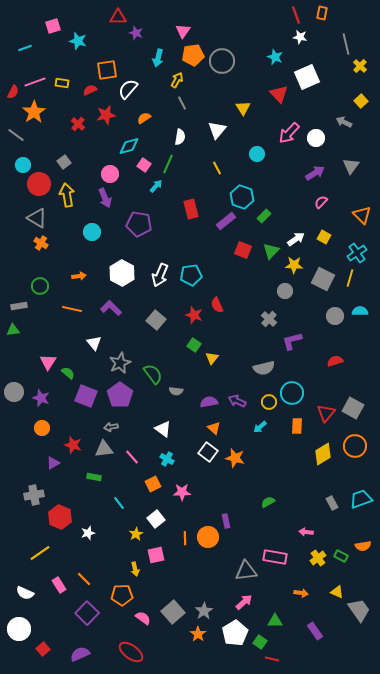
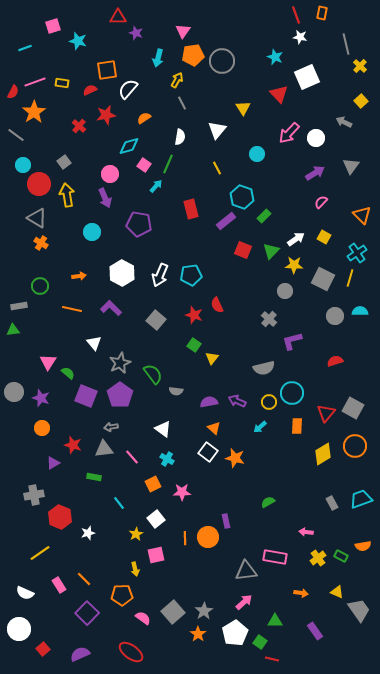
red cross at (78, 124): moved 1 px right, 2 px down
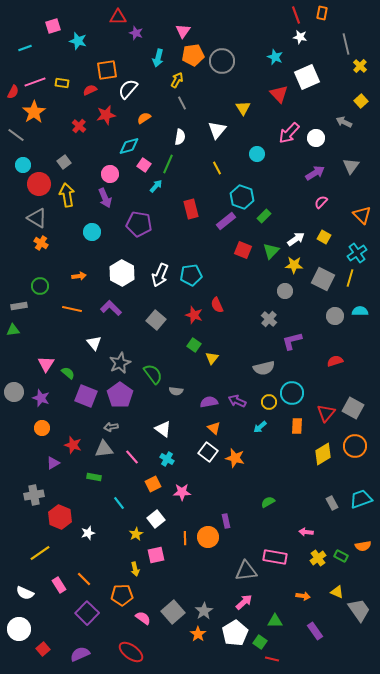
pink triangle at (48, 362): moved 2 px left, 2 px down
orange arrow at (301, 593): moved 2 px right, 3 px down
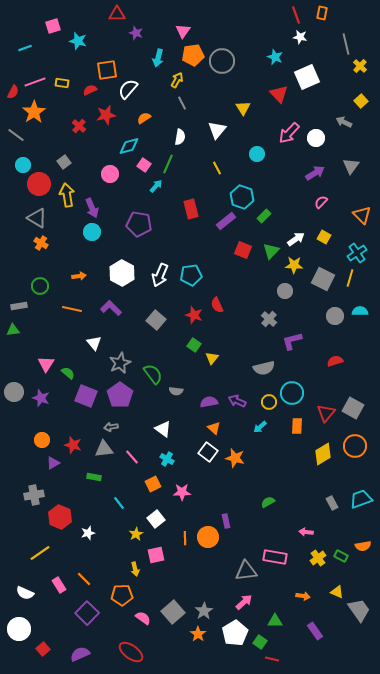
red triangle at (118, 17): moved 1 px left, 3 px up
purple arrow at (105, 198): moved 13 px left, 10 px down
orange circle at (42, 428): moved 12 px down
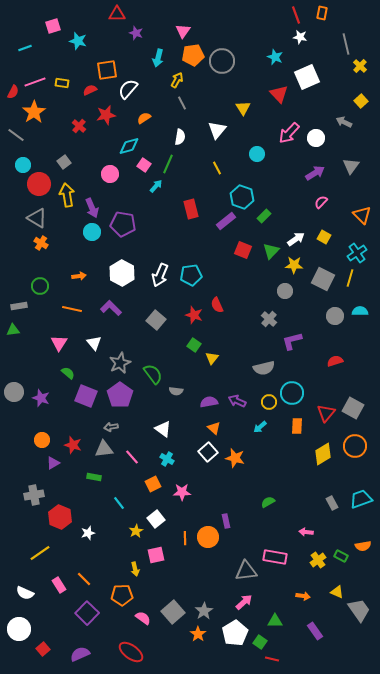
purple pentagon at (139, 224): moved 16 px left
pink triangle at (46, 364): moved 13 px right, 21 px up
white square at (208, 452): rotated 12 degrees clockwise
yellow star at (136, 534): moved 3 px up
yellow cross at (318, 558): moved 2 px down
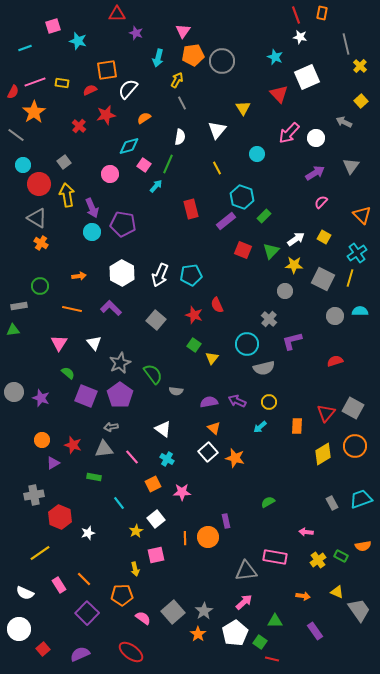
cyan circle at (292, 393): moved 45 px left, 49 px up
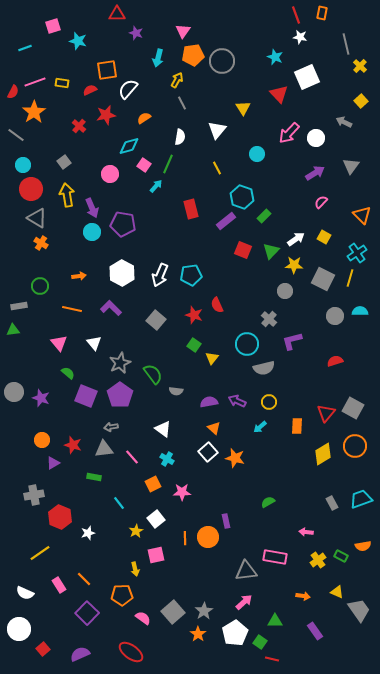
red circle at (39, 184): moved 8 px left, 5 px down
pink triangle at (59, 343): rotated 12 degrees counterclockwise
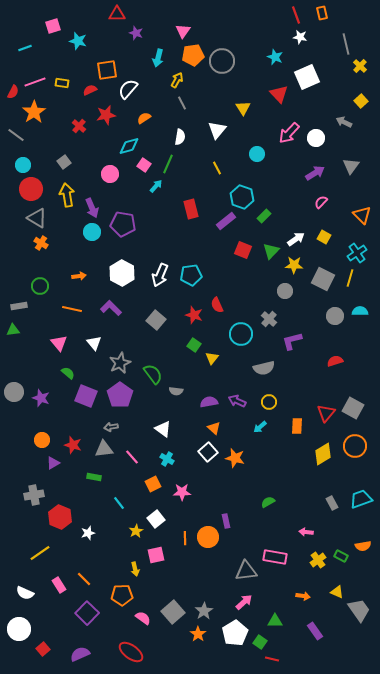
orange rectangle at (322, 13): rotated 24 degrees counterclockwise
cyan circle at (247, 344): moved 6 px left, 10 px up
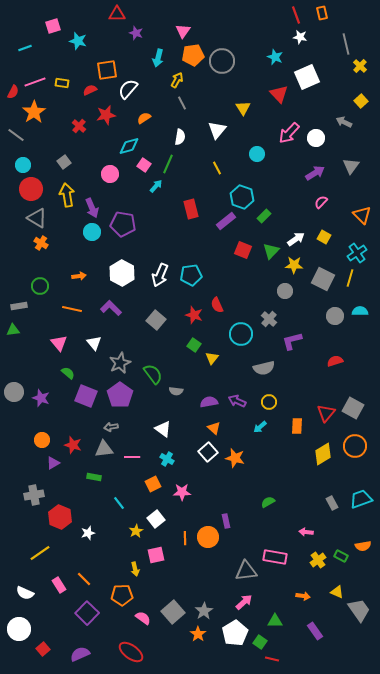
pink line at (132, 457): rotated 49 degrees counterclockwise
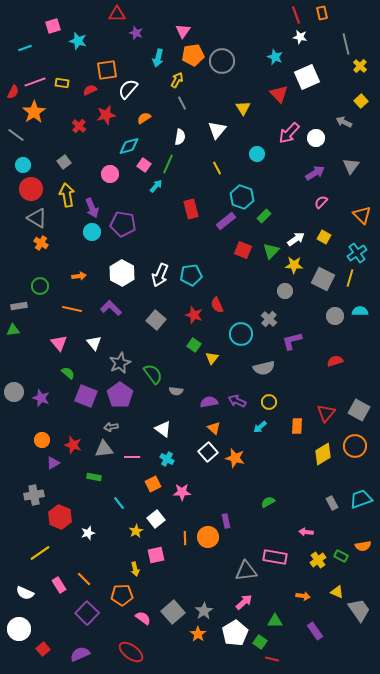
gray square at (353, 408): moved 6 px right, 2 px down
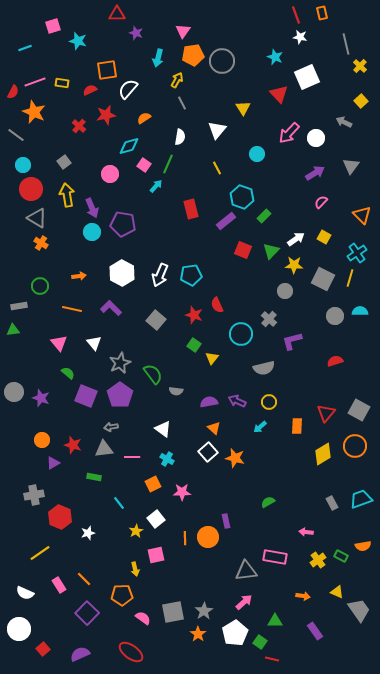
orange star at (34, 112): rotated 15 degrees counterclockwise
gray square at (173, 612): rotated 30 degrees clockwise
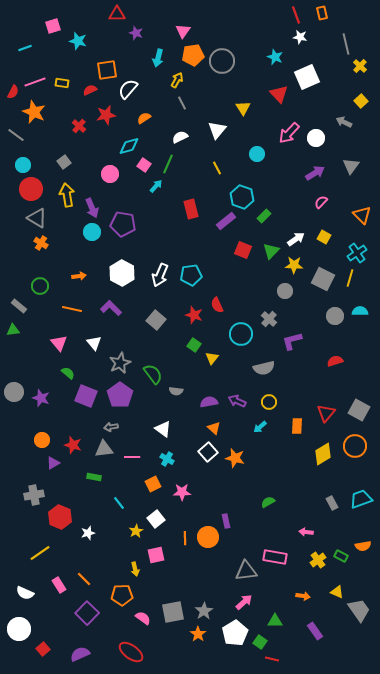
white semicircle at (180, 137): rotated 126 degrees counterclockwise
gray rectangle at (19, 306): rotated 49 degrees clockwise
